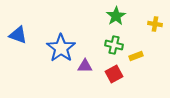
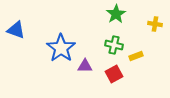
green star: moved 2 px up
blue triangle: moved 2 px left, 5 px up
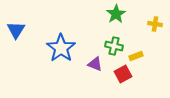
blue triangle: rotated 42 degrees clockwise
green cross: moved 1 px down
purple triangle: moved 10 px right, 2 px up; rotated 21 degrees clockwise
red square: moved 9 px right
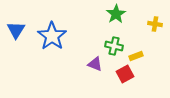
blue star: moved 9 px left, 12 px up
red square: moved 2 px right
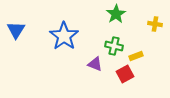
blue star: moved 12 px right
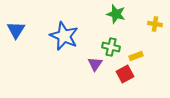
green star: rotated 24 degrees counterclockwise
blue star: rotated 12 degrees counterclockwise
green cross: moved 3 px left, 1 px down
purple triangle: rotated 42 degrees clockwise
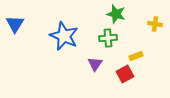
blue triangle: moved 1 px left, 6 px up
green cross: moved 3 px left, 9 px up; rotated 18 degrees counterclockwise
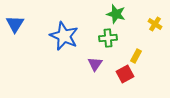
yellow cross: rotated 24 degrees clockwise
yellow rectangle: rotated 40 degrees counterclockwise
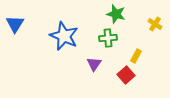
purple triangle: moved 1 px left
red square: moved 1 px right, 1 px down; rotated 12 degrees counterclockwise
